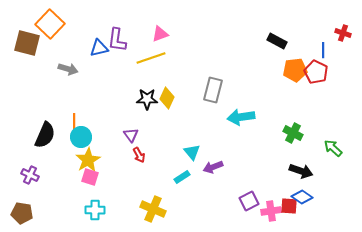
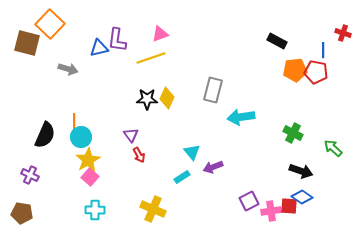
red pentagon: rotated 15 degrees counterclockwise
pink square: rotated 24 degrees clockwise
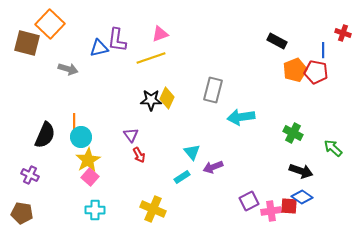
orange pentagon: rotated 15 degrees counterclockwise
black star: moved 4 px right, 1 px down
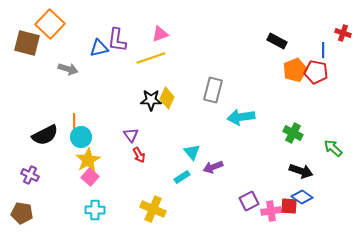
black semicircle: rotated 40 degrees clockwise
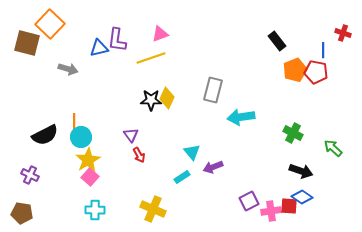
black rectangle: rotated 24 degrees clockwise
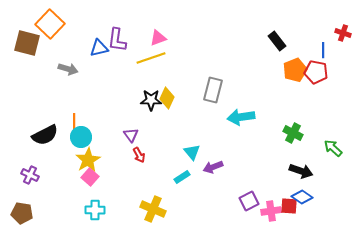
pink triangle: moved 2 px left, 4 px down
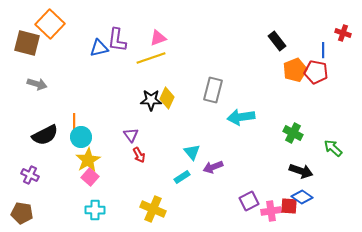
gray arrow: moved 31 px left, 15 px down
